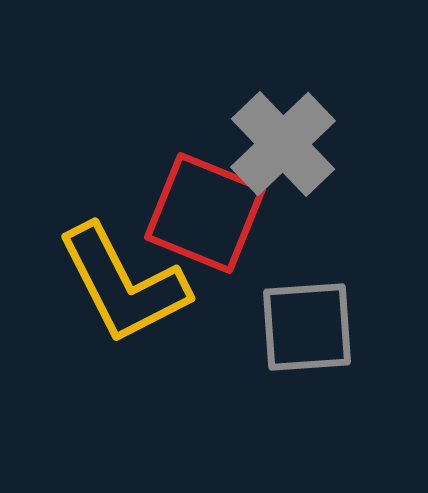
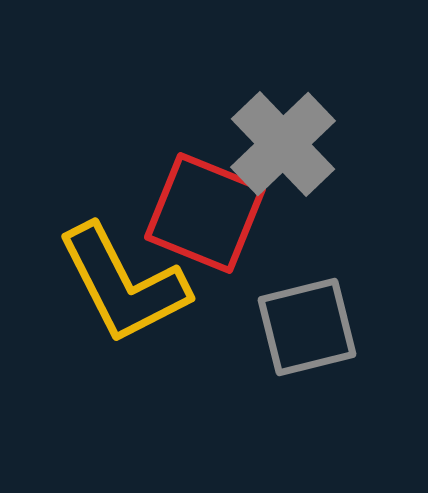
gray square: rotated 10 degrees counterclockwise
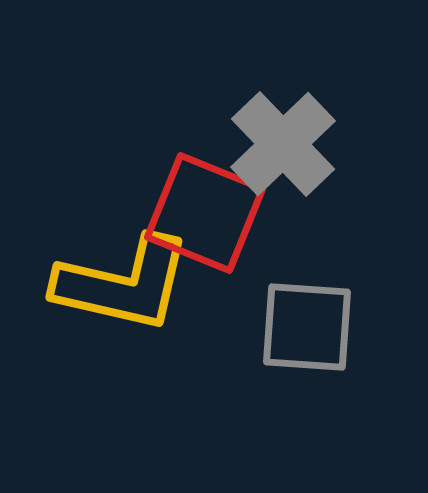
yellow L-shape: rotated 50 degrees counterclockwise
gray square: rotated 18 degrees clockwise
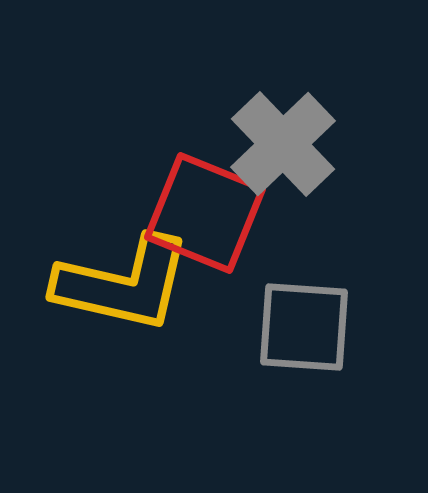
gray square: moved 3 px left
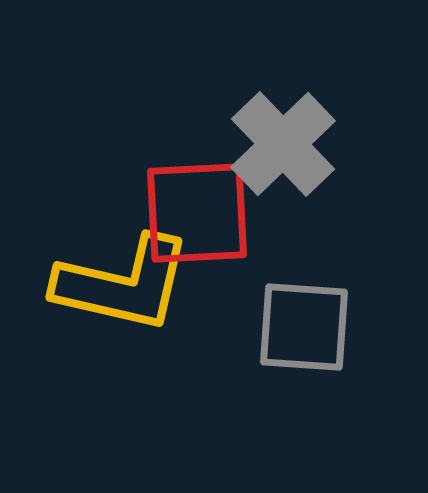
red square: moved 8 px left; rotated 25 degrees counterclockwise
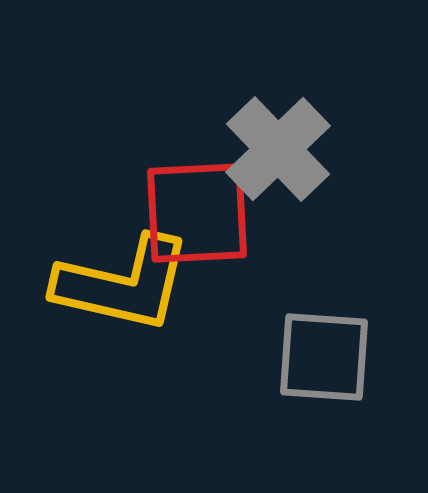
gray cross: moved 5 px left, 5 px down
gray square: moved 20 px right, 30 px down
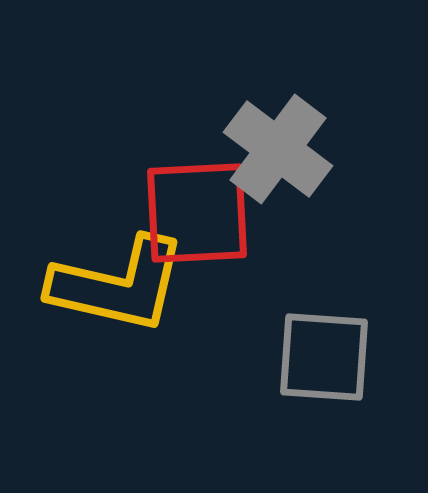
gray cross: rotated 9 degrees counterclockwise
yellow L-shape: moved 5 px left, 1 px down
